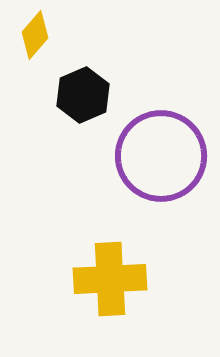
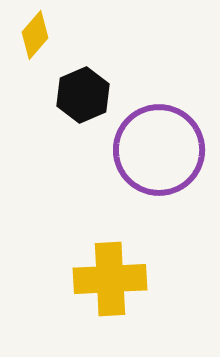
purple circle: moved 2 px left, 6 px up
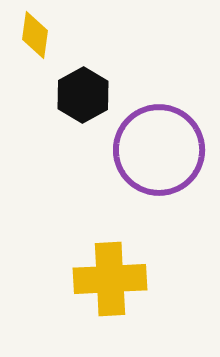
yellow diamond: rotated 33 degrees counterclockwise
black hexagon: rotated 6 degrees counterclockwise
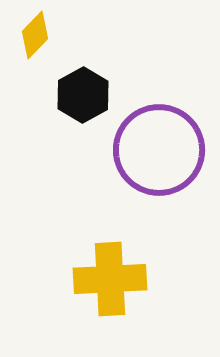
yellow diamond: rotated 36 degrees clockwise
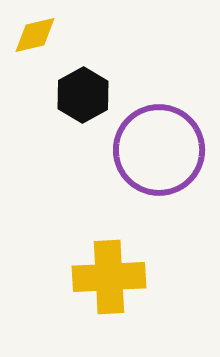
yellow diamond: rotated 33 degrees clockwise
yellow cross: moved 1 px left, 2 px up
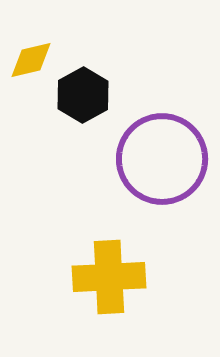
yellow diamond: moved 4 px left, 25 px down
purple circle: moved 3 px right, 9 px down
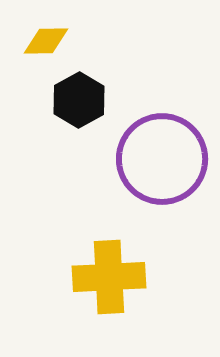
yellow diamond: moved 15 px right, 19 px up; rotated 12 degrees clockwise
black hexagon: moved 4 px left, 5 px down
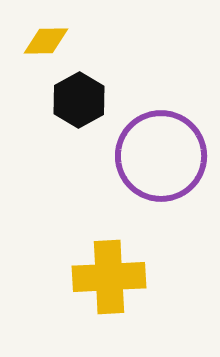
purple circle: moved 1 px left, 3 px up
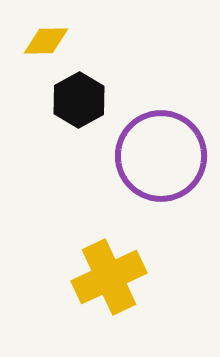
yellow cross: rotated 22 degrees counterclockwise
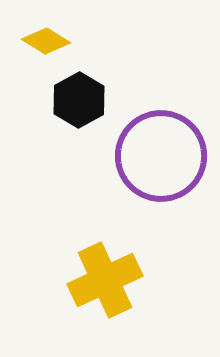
yellow diamond: rotated 33 degrees clockwise
yellow cross: moved 4 px left, 3 px down
